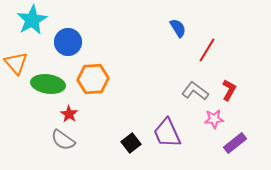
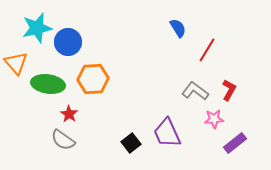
cyan star: moved 5 px right, 8 px down; rotated 16 degrees clockwise
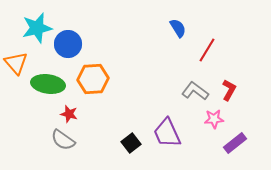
blue circle: moved 2 px down
red star: rotated 18 degrees counterclockwise
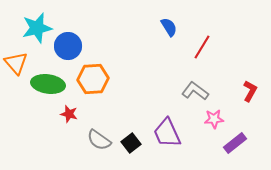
blue semicircle: moved 9 px left, 1 px up
blue circle: moved 2 px down
red line: moved 5 px left, 3 px up
red L-shape: moved 21 px right, 1 px down
gray semicircle: moved 36 px right
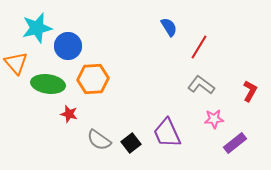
red line: moved 3 px left
gray L-shape: moved 6 px right, 6 px up
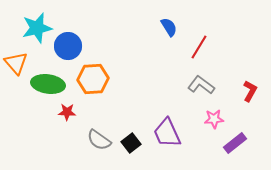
red star: moved 2 px left, 2 px up; rotated 12 degrees counterclockwise
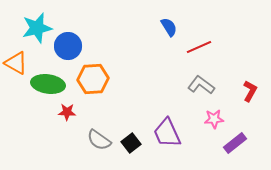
red line: rotated 35 degrees clockwise
orange triangle: rotated 20 degrees counterclockwise
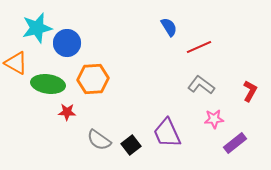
blue circle: moved 1 px left, 3 px up
black square: moved 2 px down
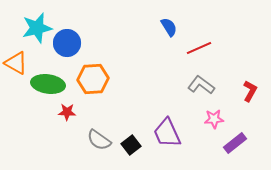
red line: moved 1 px down
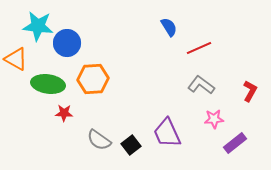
cyan star: moved 1 px right, 2 px up; rotated 20 degrees clockwise
orange triangle: moved 4 px up
red star: moved 3 px left, 1 px down
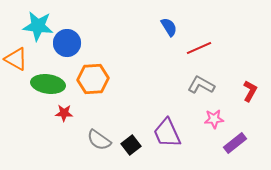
gray L-shape: rotated 8 degrees counterclockwise
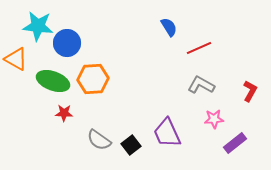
green ellipse: moved 5 px right, 3 px up; rotated 12 degrees clockwise
